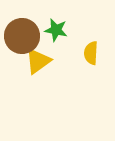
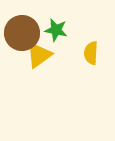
brown circle: moved 3 px up
yellow triangle: moved 1 px right, 6 px up
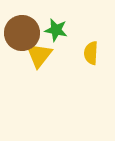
yellow triangle: rotated 16 degrees counterclockwise
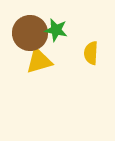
brown circle: moved 8 px right
yellow triangle: moved 6 px down; rotated 36 degrees clockwise
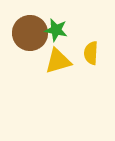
yellow triangle: moved 19 px right
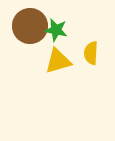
brown circle: moved 7 px up
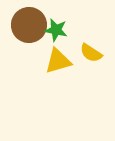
brown circle: moved 1 px left, 1 px up
yellow semicircle: rotated 60 degrees counterclockwise
